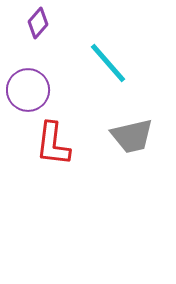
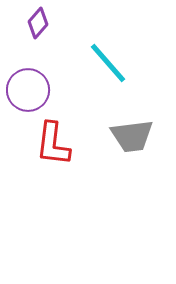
gray trapezoid: rotated 6 degrees clockwise
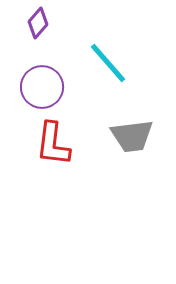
purple circle: moved 14 px right, 3 px up
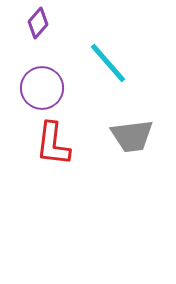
purple circle: moved 1 px down
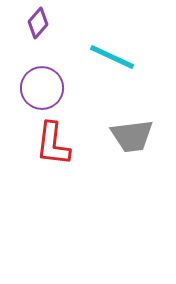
cyan line: moved 4 px right, 6 px up; rotated 24 degrees counterclockwise
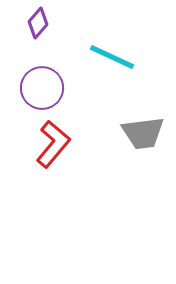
gray trapezoid: moved 11 px right, 3 px up
red L-shape: rotated 147 degrees counterclockwise
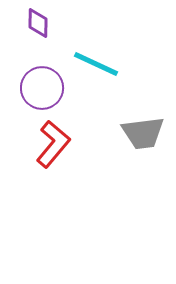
purple diamond: rotated 40 degrees counterclockwise
cyan line: moved 16 px left, 7 px down
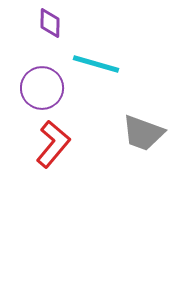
purple diamond: moved 12 px right
cyan line: rotated 9 degrees counterclockwise
gray trapezoid: rotated 27 degrees clockwise
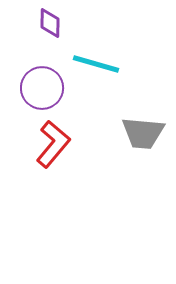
gray trapezoid: rotated 15 degrees counterclockwise
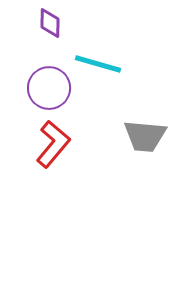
cyan line: moved 2 px right
purple circle: moved 7 px right
gray trapezoid: moved 2 px right, 3 px down
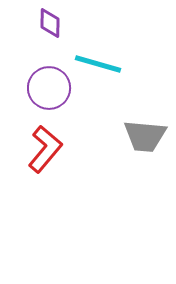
red L-shape: moved 8 px left, 5 px down
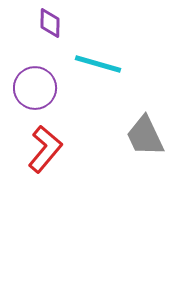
purple circle: moved 14 px left
gray trapezoid: rotated 60 degrees clockwise
